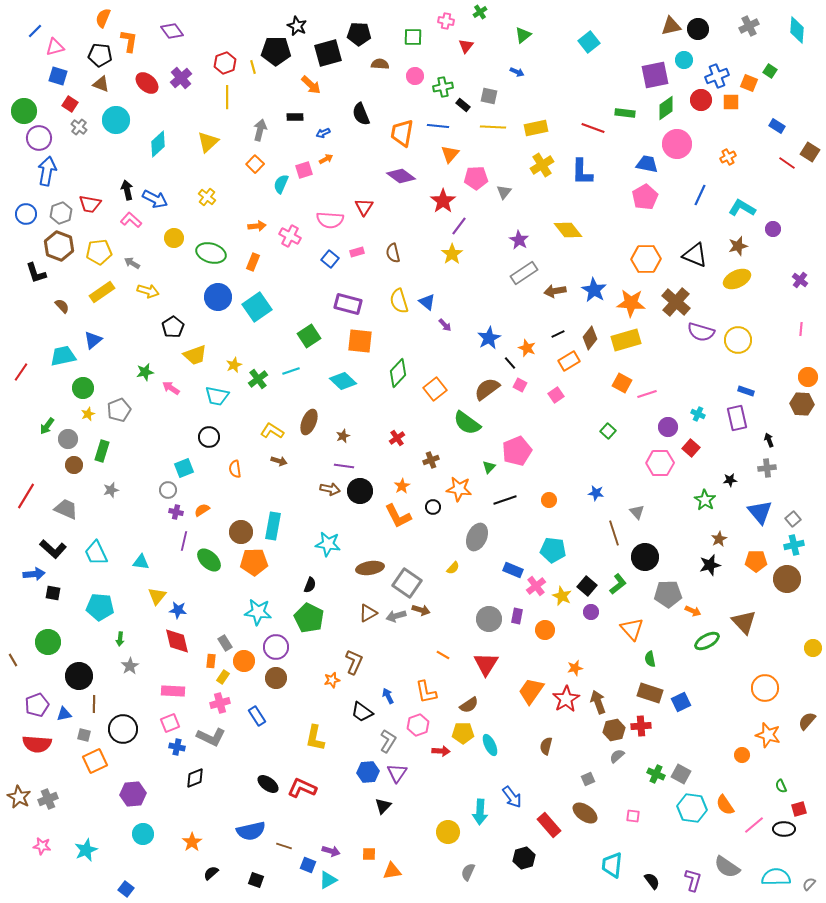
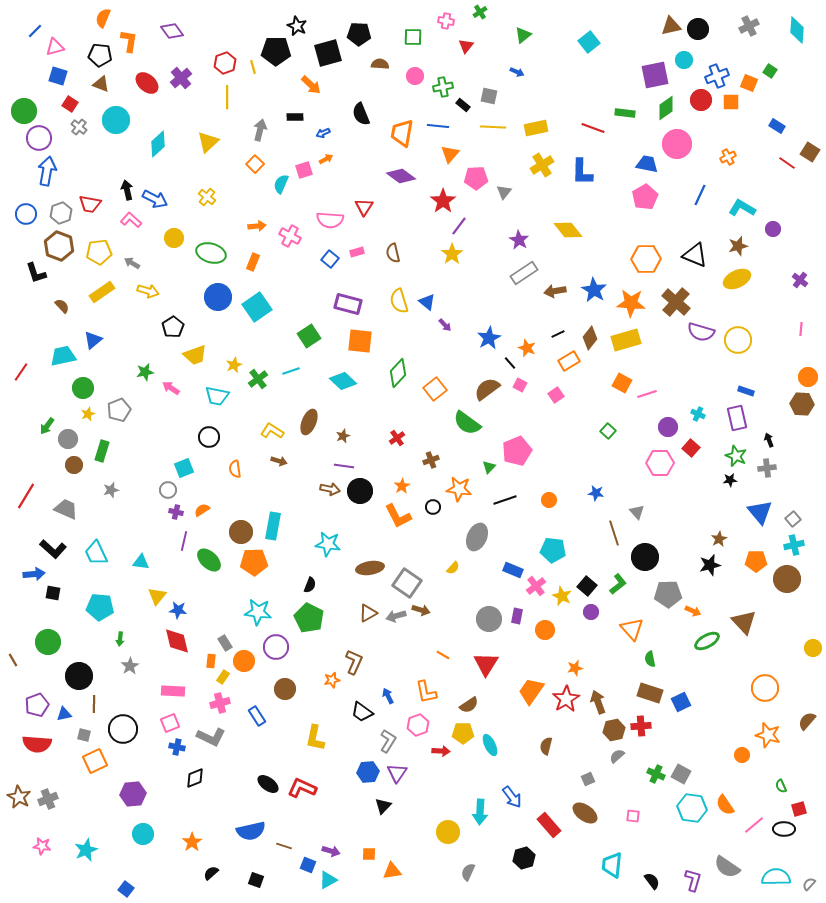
green star at (705, 500): moved 31 px right, 44 px up; rotated 10 degrees counterclockwise
brown circle at (276, 678): moved 9 px right, 11 px down
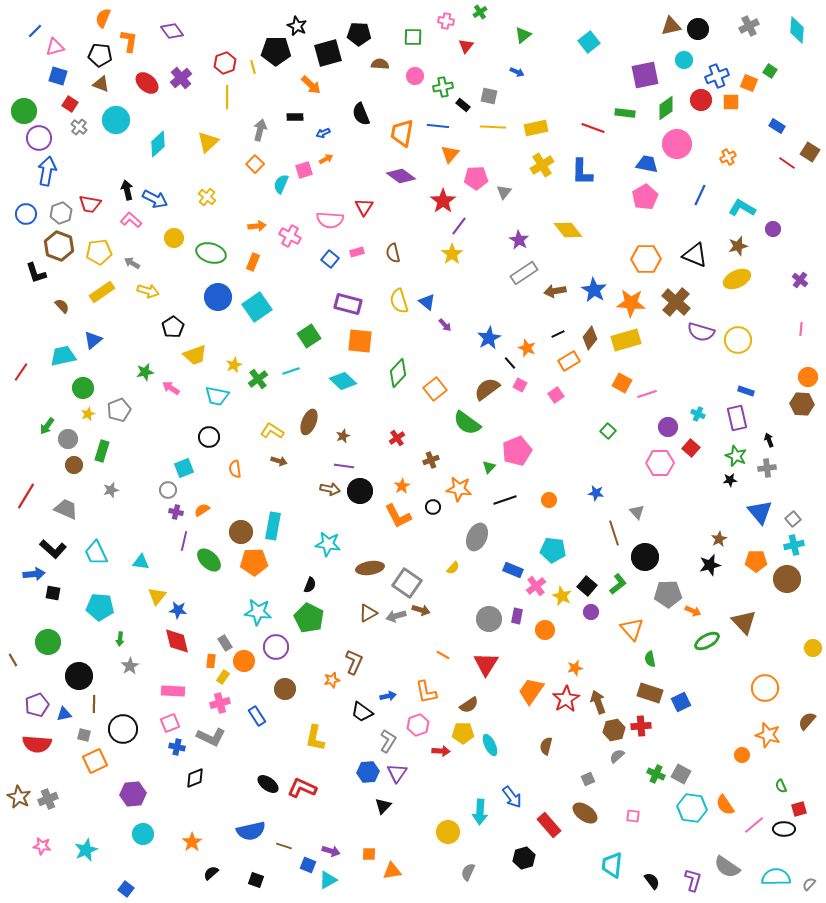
purple square at (655, 75): moved 10 px left
blue arrow at (388, 696): rotated 105 degrees clockwise
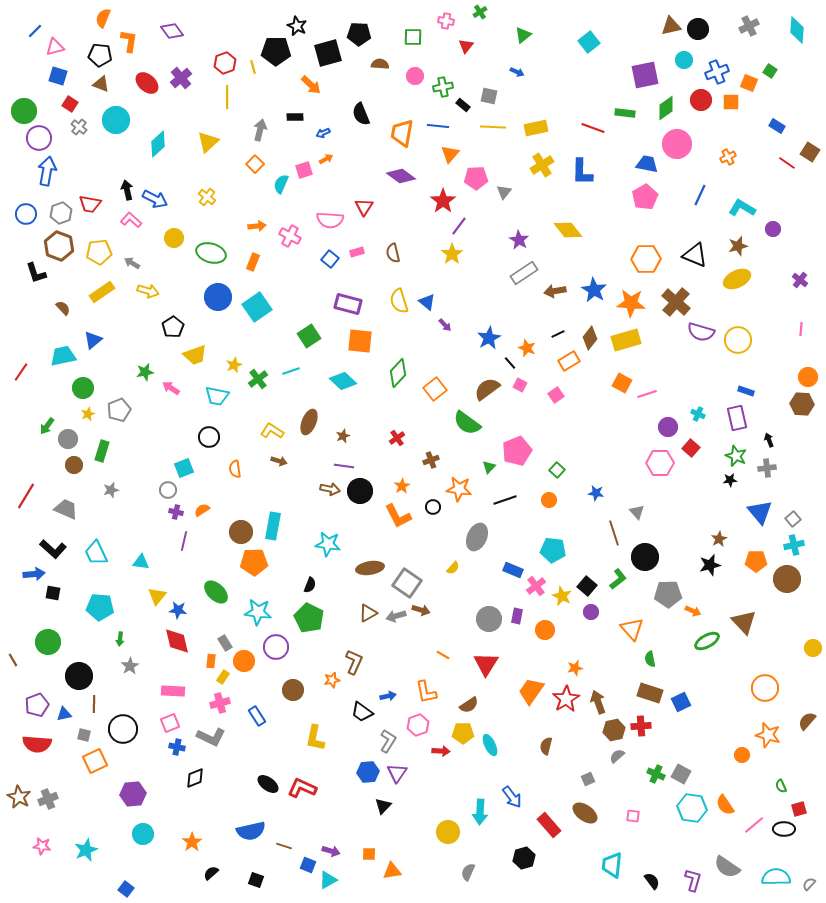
blue cross at (717, 76): moved 4 px up
brown semicircle at (62, 306): moved 1 px right, 2 px down
green square at (608, 431): moved 51 px left, 39 px down
green ellipse at (209, 560): moved 7 px right, 32 px down
green L-shape at (618, 584): moved 5 px up
brown circle at (285, 689): moved 8 px right, 1 px down
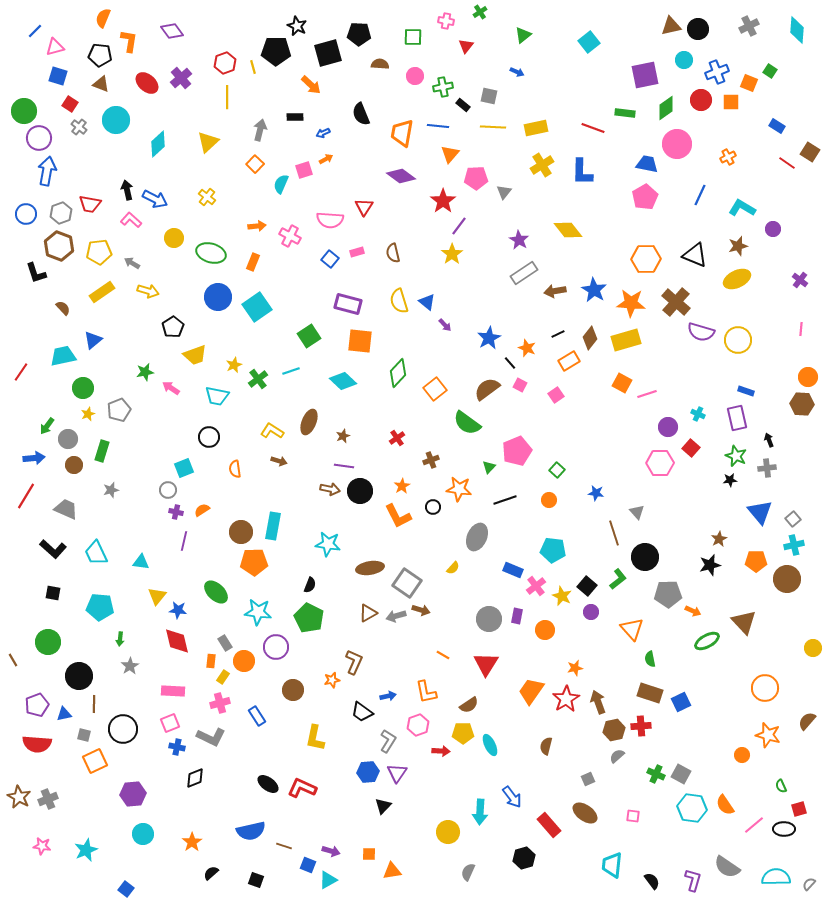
blue arrow at (34, 574): moved 116 px up
